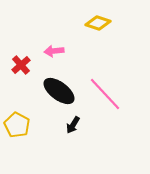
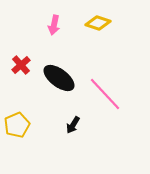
pink arrow: moved 26 px up; rotated 72 degrees counterclockwise
black ellipse: moved 13 px up
yellow pentagon: rotated 20 degrees clockwise
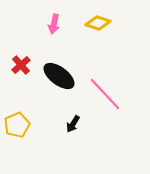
pink arrow: moved 1 px up
black ellipse: moved 2 px up
black arrow: moved 1 px up
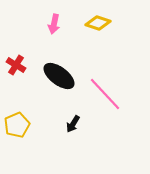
red cross: moved 5 px left; rotated 18 degrees counterclockwise
